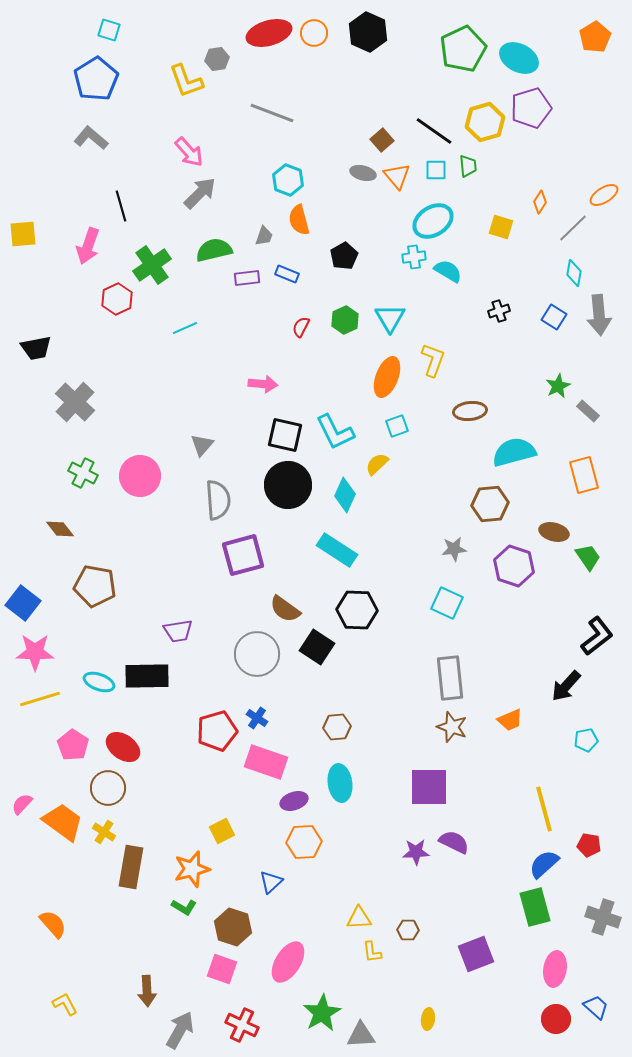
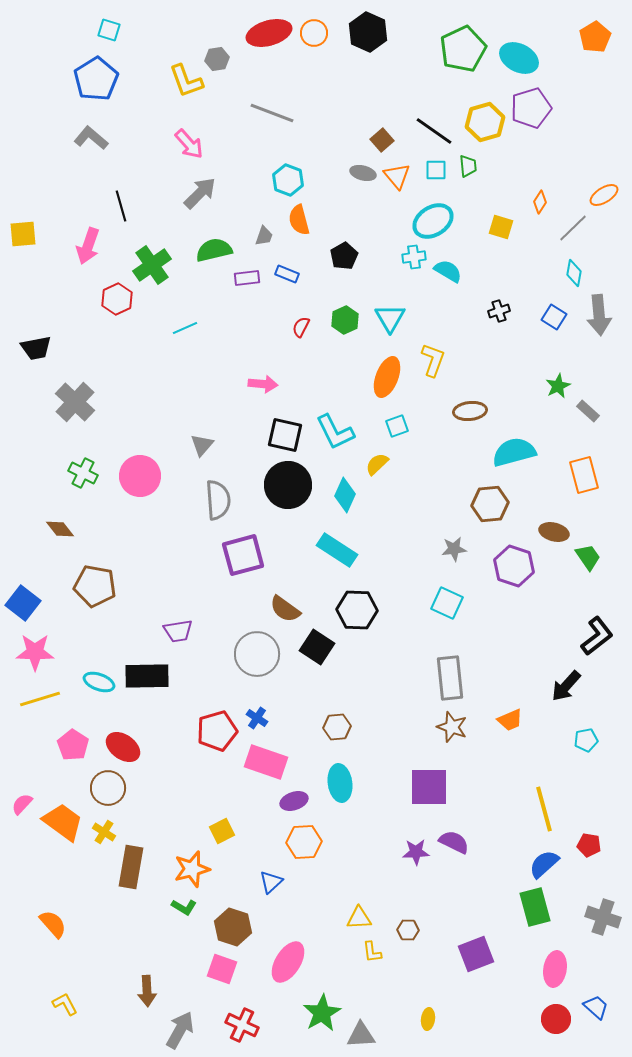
pink arrow at (189, 152): moved 8 px up
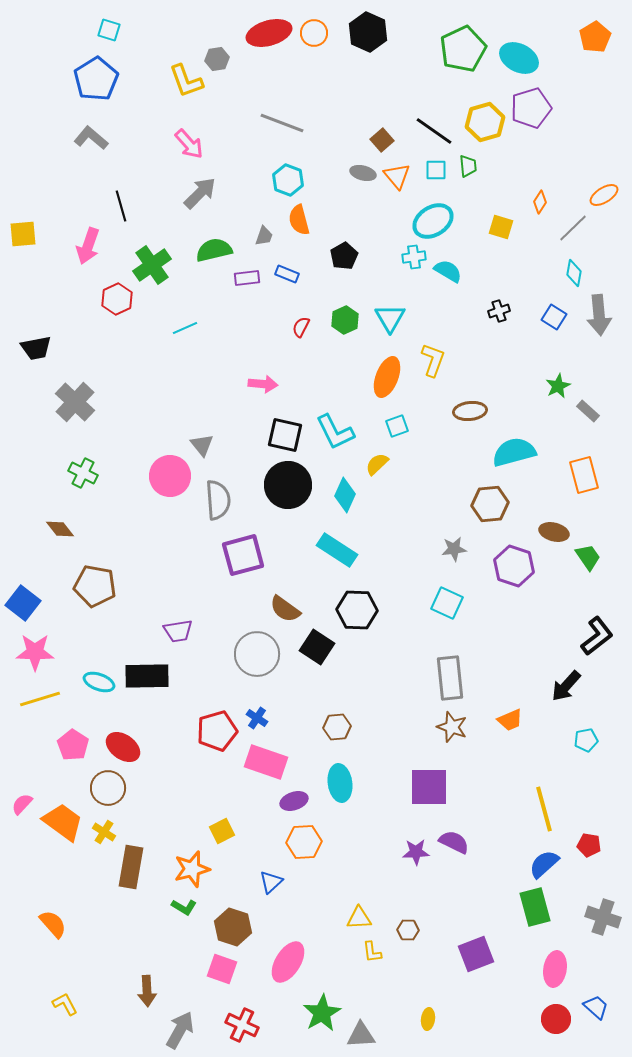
gray line at (272, 113): moved 10 px right, 10 px down
gray triangle at (202, 445): rotated 20 degrees counterclockwise
pink circle at (140, 476): moved 30 px right
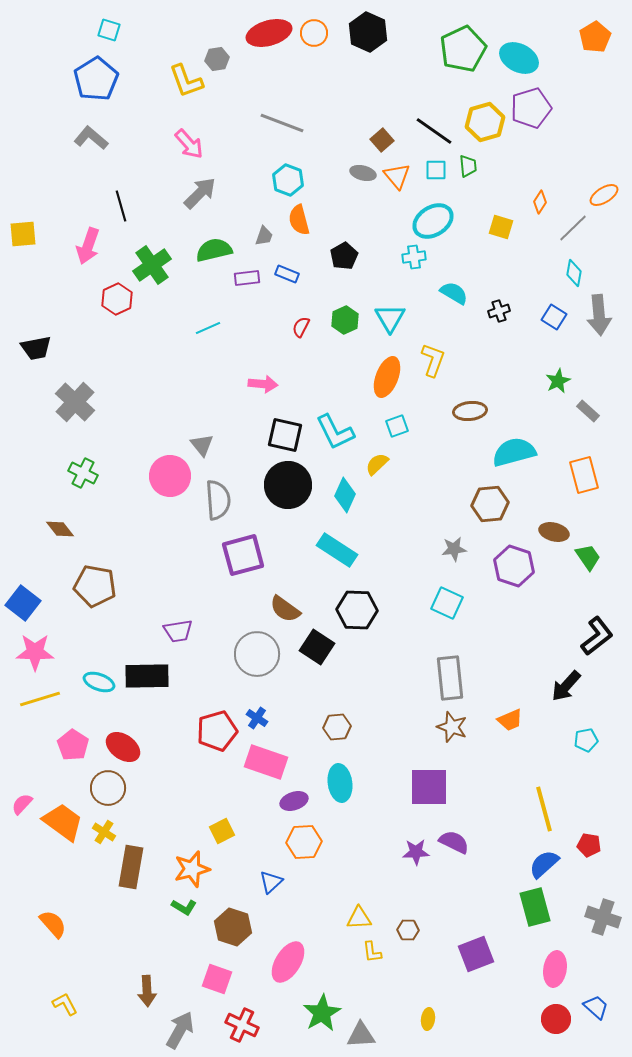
cyan semicircle at (448, 271): moved 6 px right, 22 px down
cyan line at (185, 328): moved 23 px right
green star at (558, 386): moved 5 px up
pink square at (222, 969): moved 5 px left, 10 px down
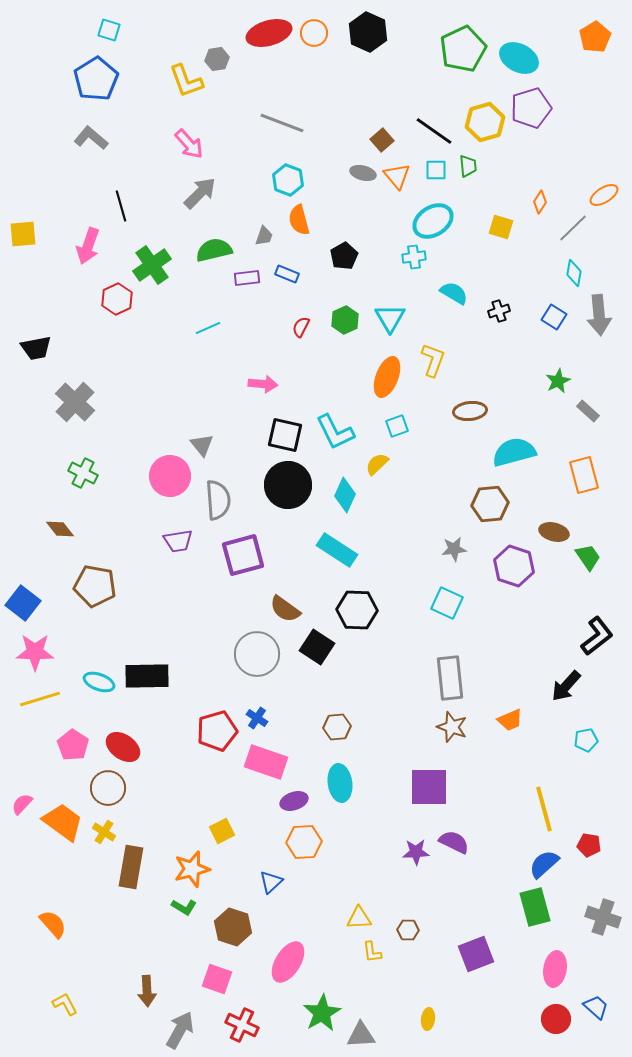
purple trapezoid at (178, 631): moved 90 px up
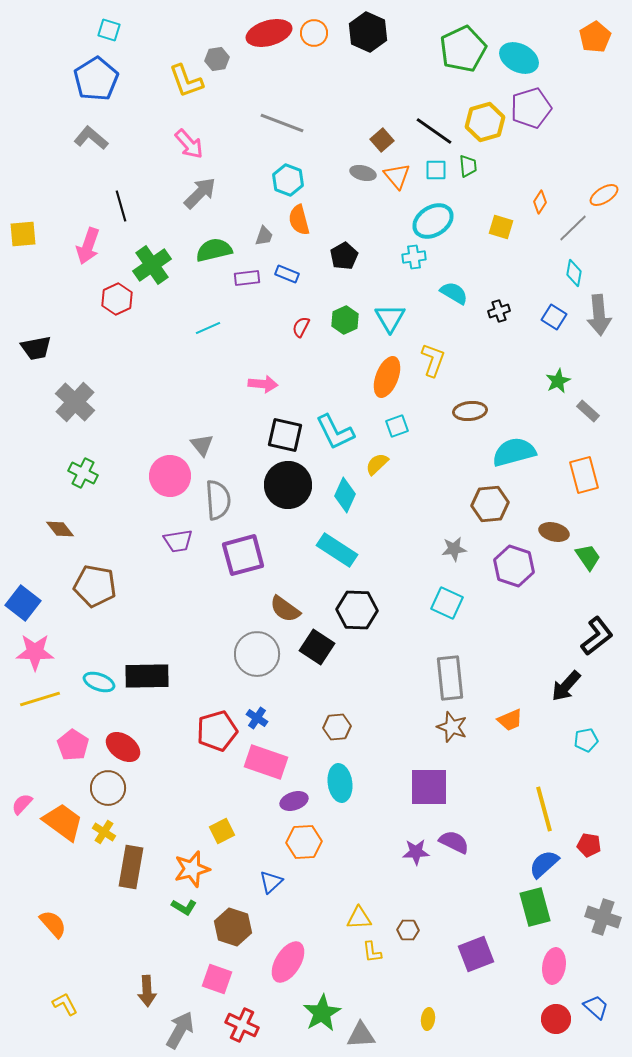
pink ellipse at (555, 969): moved 1 px left, 3 px up
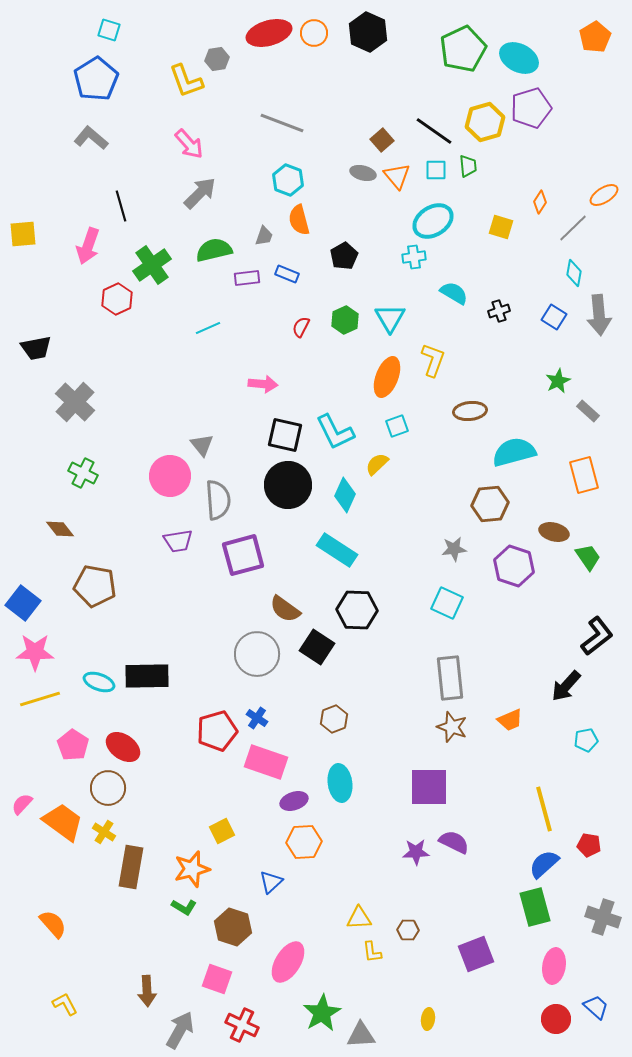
brown hexagon at (337, 727): moved 3 px left, 8 px up; rotated 16 degrees counterclockwise
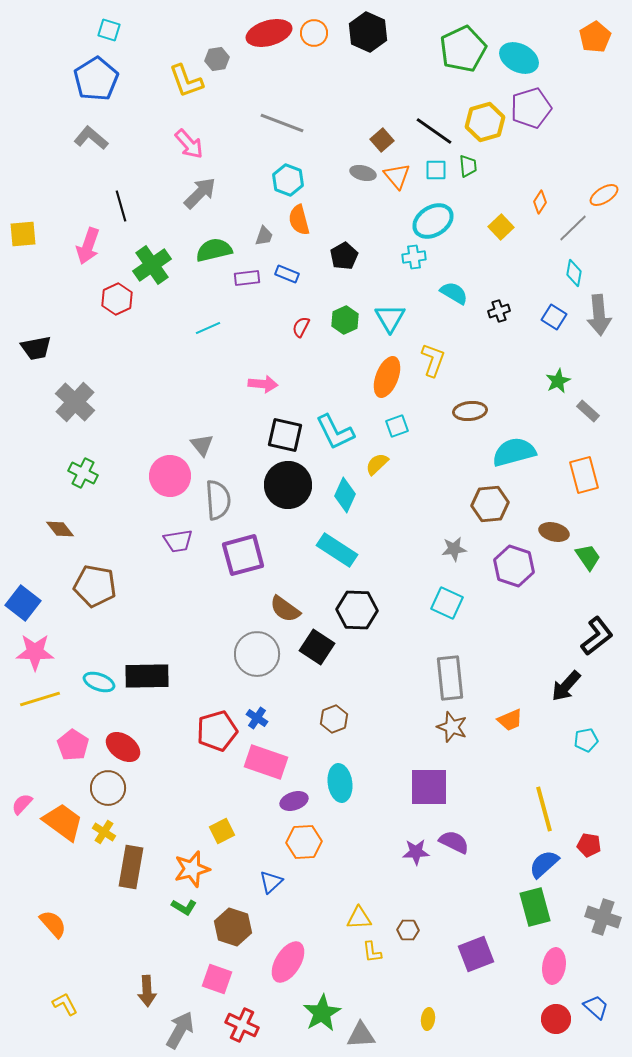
yellow square at (501, 227): rotated 30 degrees clockwise
